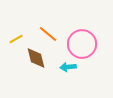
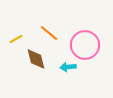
orange line: moved 1 px right, 1 px up
pink circle: moved 3 px right, 1 px down
brown diamond: moved 1 px down
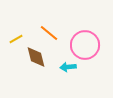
brown diamond: moved 2 px up
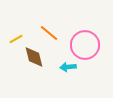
brown diamond: moved 2 px left
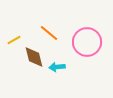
yellow line: moved 2 px left, 1 px down
pink circle: moved 2 px right, 3 px up
cyan arrow: moved 11 px left
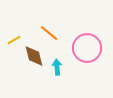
pink circle: moved 6 px down
brown diamond: moved 1 px up
cyan arrow: rotated 91 degrees clockwise
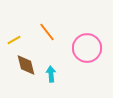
orange line: moved 2 px left, 1 px up; rotated 12 degrees clockwise
brown diamond: moved 8 px left, 9 px down
cyan arrow: moved 6 px left, 7 px down
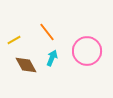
pink circle: moved 3 px down
brown diamond: rotated 15 degrees counterclockwise
cyan arrow: moved 1 px right, 16 px up; rotated 28 degrees clockwise
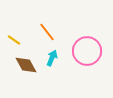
yellow line: rotated 64 degrees clockwise
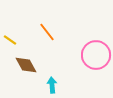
yellow line: moved 4 px left
pink circle: moved 9 px right, 4 px down
cyan arrow: moved 27 px down; rotated 28 degrees counterclockwise
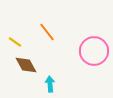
yellow line: moved 5 px right, 2 px down
pink circle: moved 2 px left, 4 px up
cyan arrow: moved 2 px left, 1 px up
